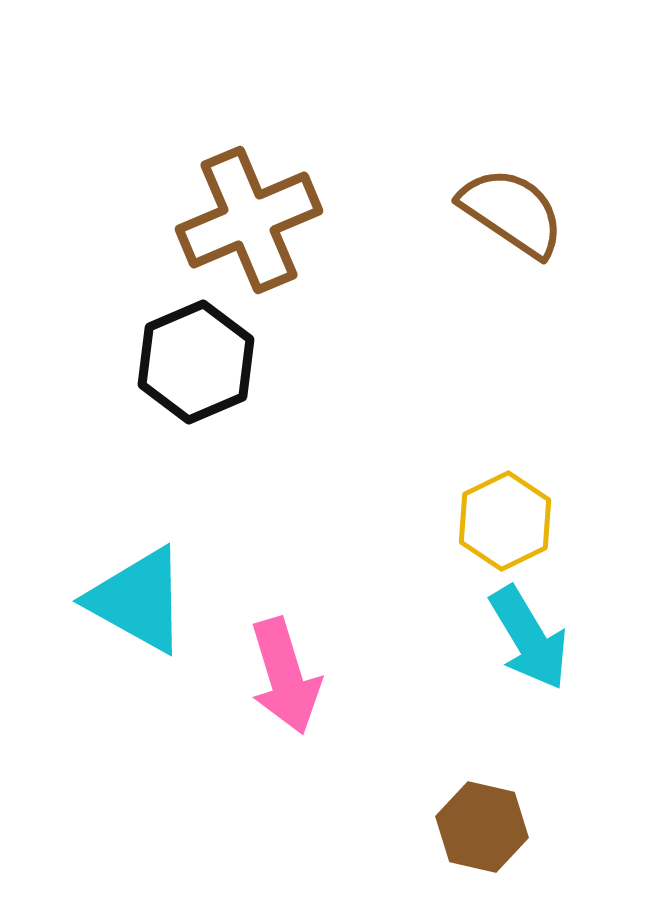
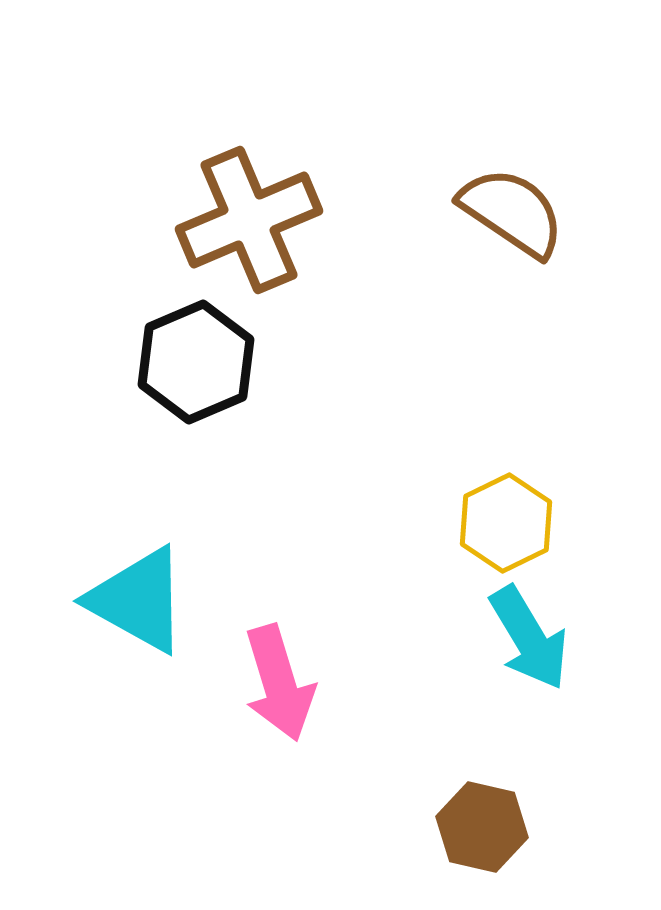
yellow hexagon: moved 1 px right, 2 px down
pink arrow: moved 6 px left, 7 px down
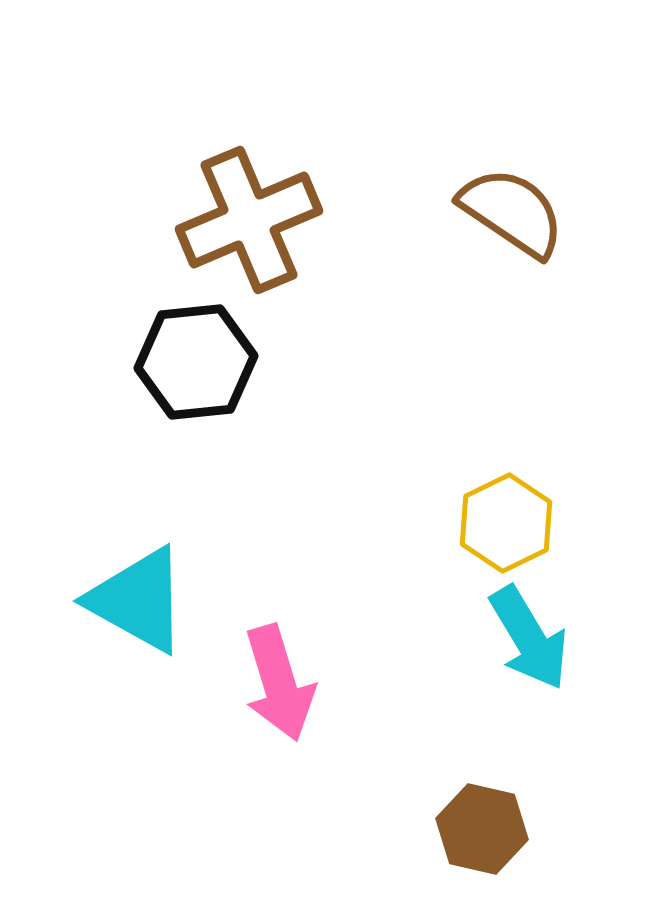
black hexagon: rotated 17 degrees clockwise
brown hexagon: moved 2 px down
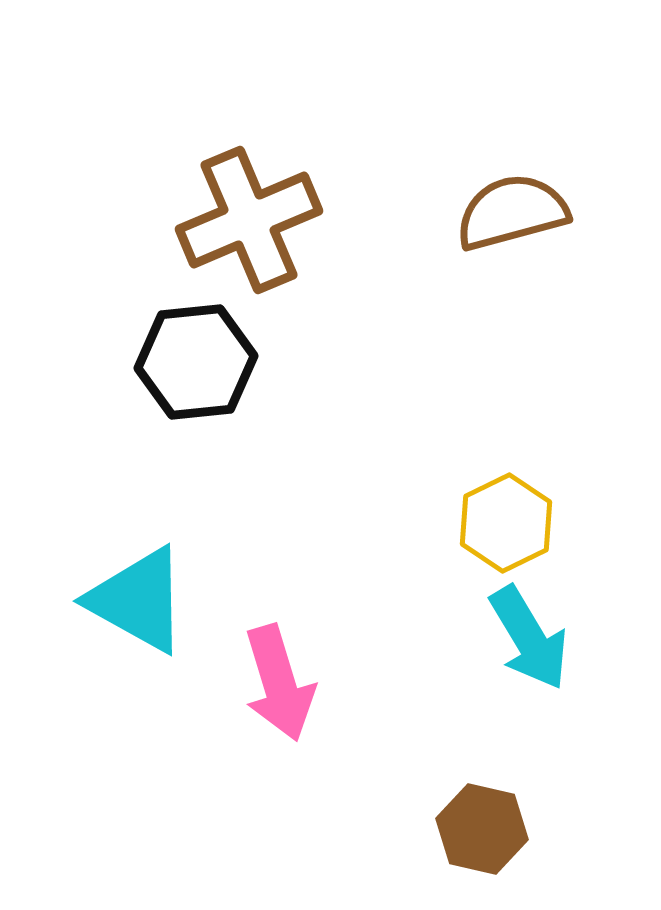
brown semicircle: rotated 49 degrees counterclockwise
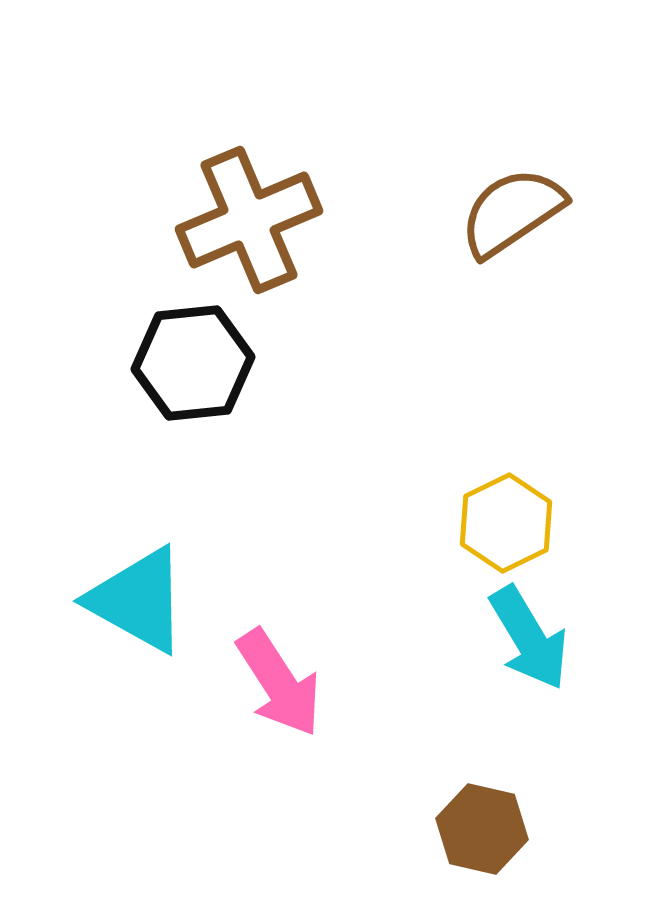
brown semicircle: rotated 19 degrees counterclockwise
black hexagon: moved 3 px left, 1 px down
pink arrow: rotated 16 degrees counterclockwise
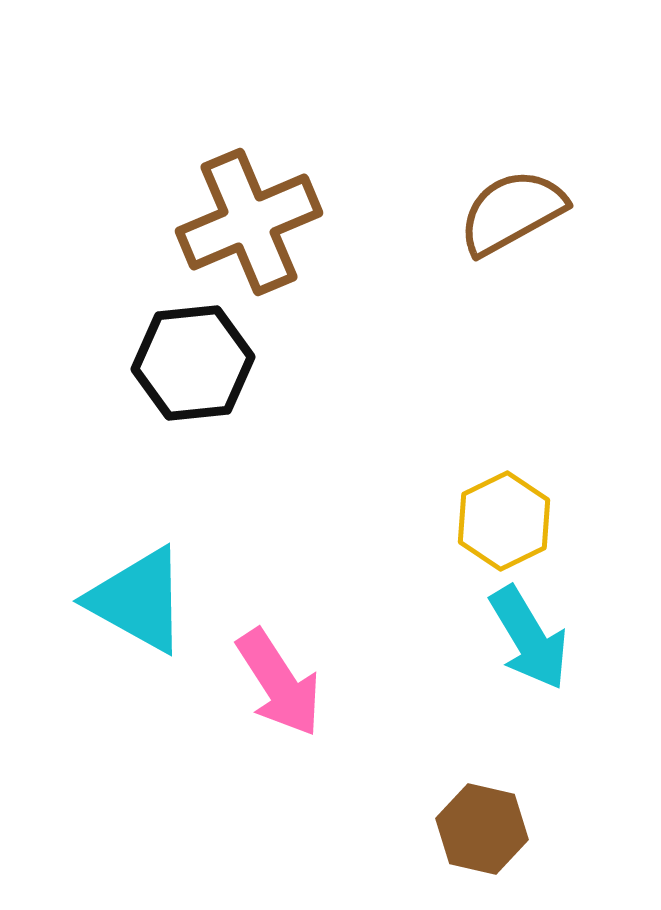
brown semicircle: rotated 5 degrees clockwise
brown cross: moved 2 px down
yellow hexagon: moved 2 px left, 2 px up
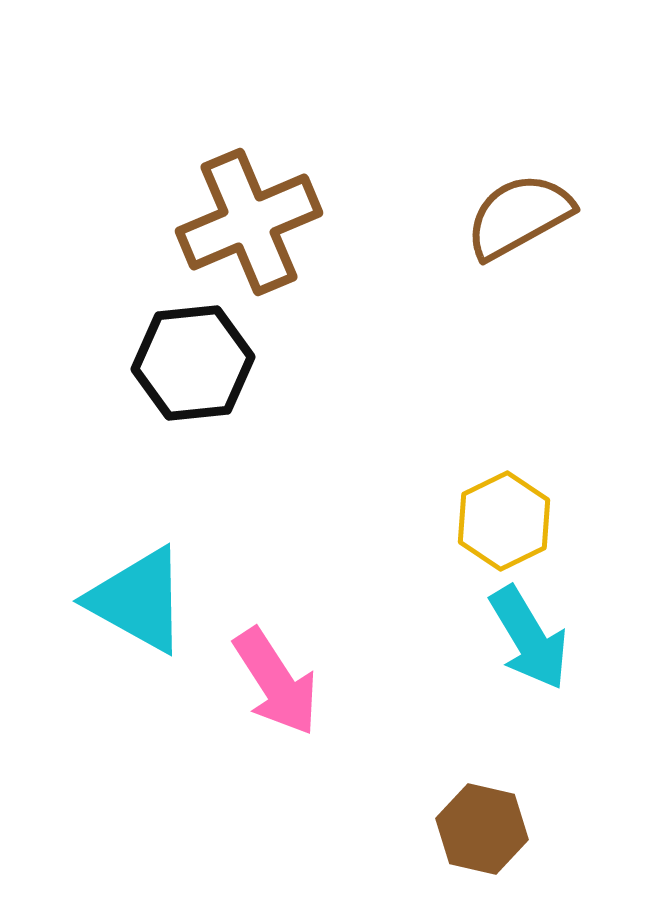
brown semicircle: moved 7 px right, 4 px down
pink arrow: moved 3 px left, 1 px up
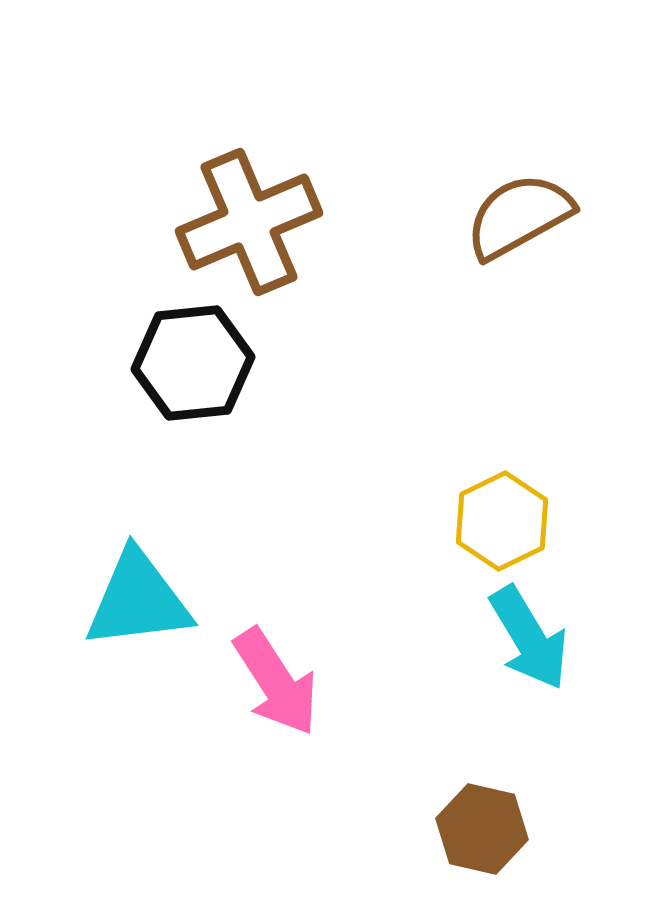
yellow hexagon: moved 2 px left
cyan triangle: rotated 36 degrees counterclockwise
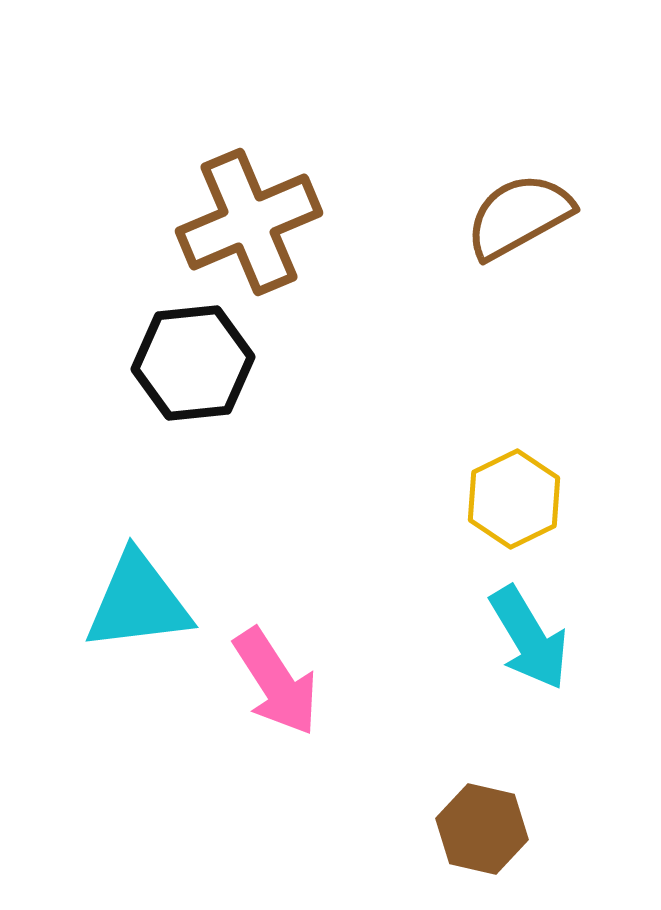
yellow hexagon: moved 12 px right, 22 px up
cyan triangle: moved 2 px down
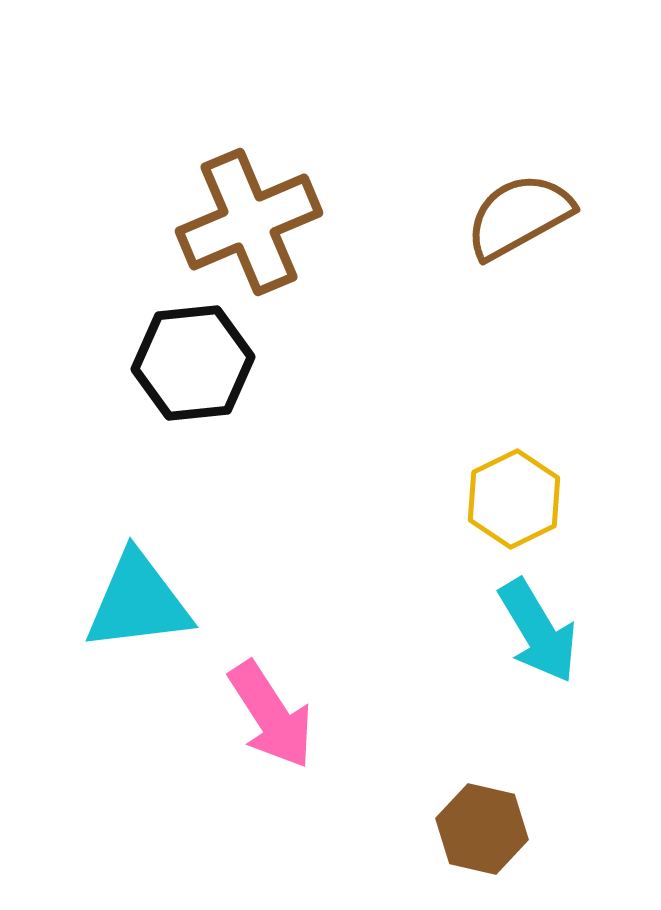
cyan arrow: moved 9 px right, 7 px up
pink arrow: moved 5 px left, 33 px down
